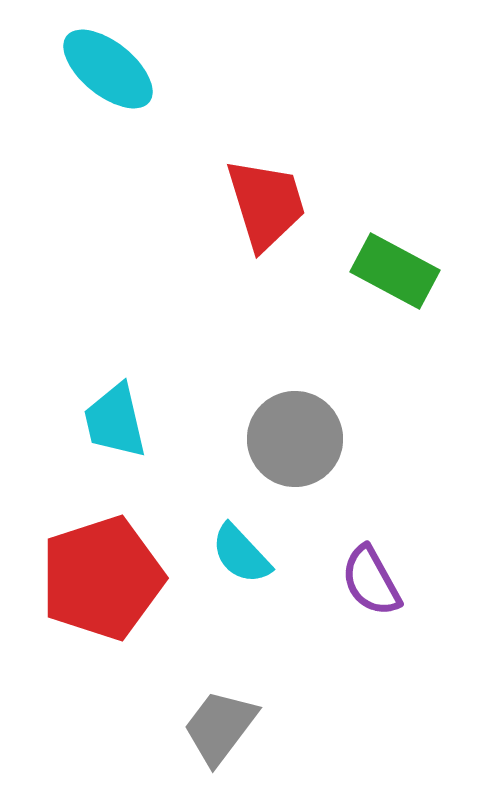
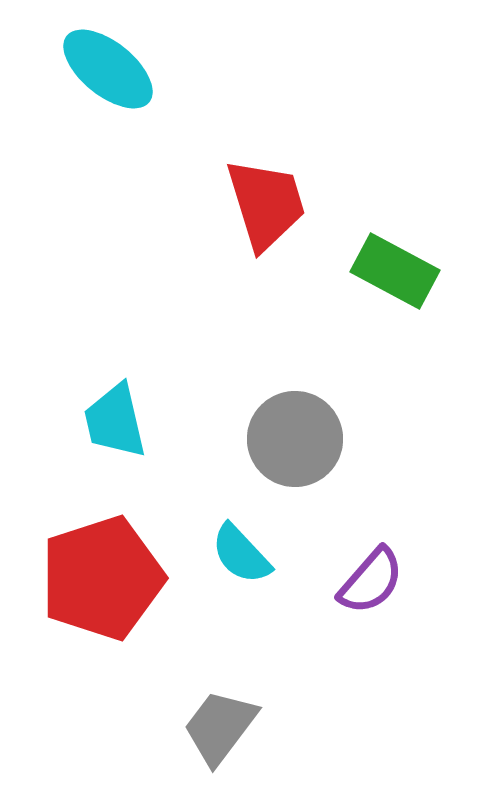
purple semicircle: rotated 110 degrees counterclockwise
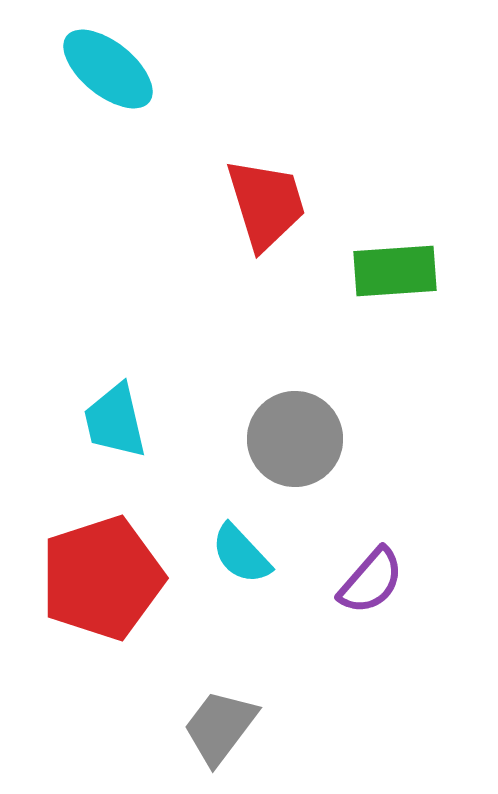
green rectangle: rotated 32 degrees counterclockwise
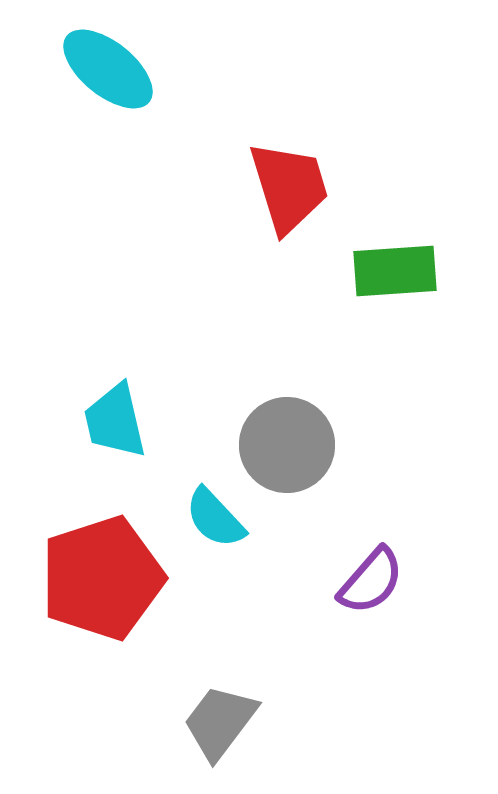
red trapezoid: moved 23 px right, 17 px up
gray circle: moved 8 px left, 6 px down
cyan semicircle: moved 26 px left, 36 px up
gray trapezoid: moved 5 px up
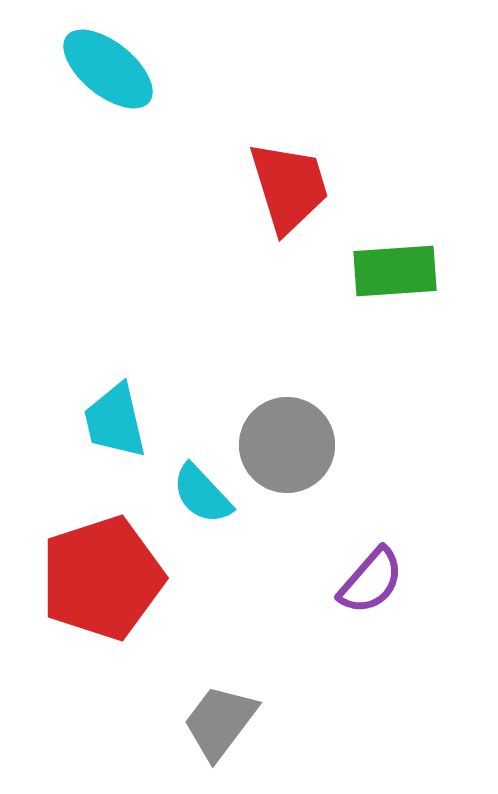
cyan semicircle: moved 13 px left, 24 px up
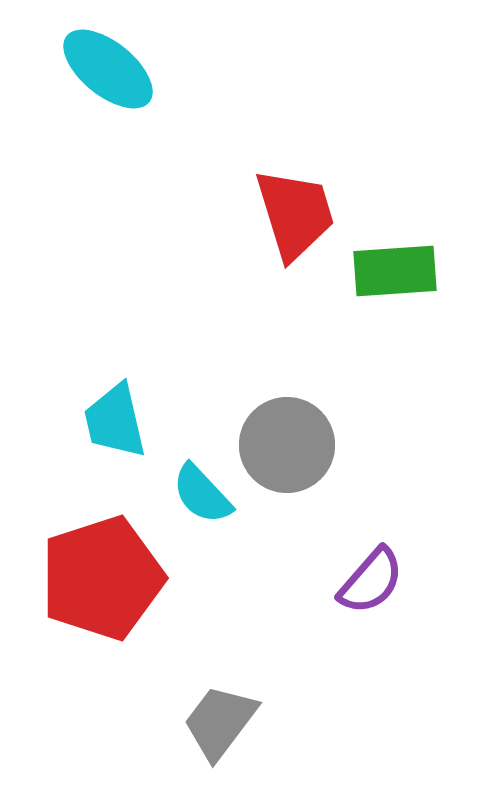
red trapezoid: moved 6 px right, 27 px down
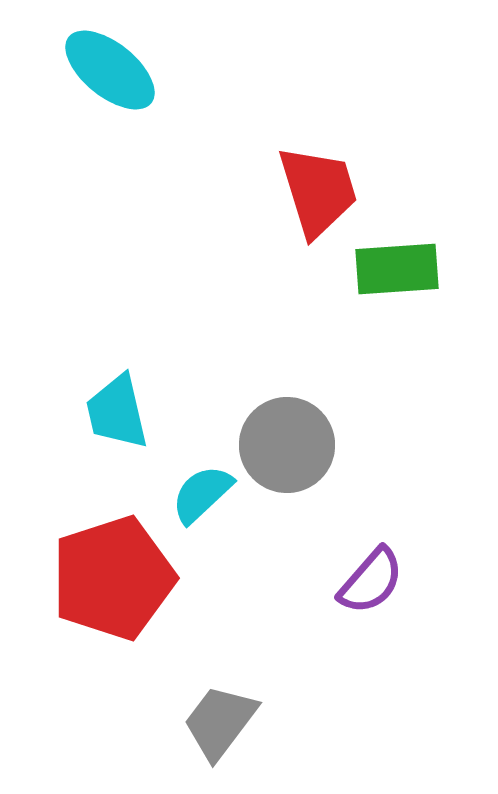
cyan ellipse: moved 2 px right, 1 px down
red trapezoid: moved 23 px right, 23 px up
green rectangle: moved 2 px right, 2 px up
cyan trapezoid: moved 2 px right, 9 px up
cyan semicircle: rotated 90 degrees clockwise
red pentagon: moved 11 px right
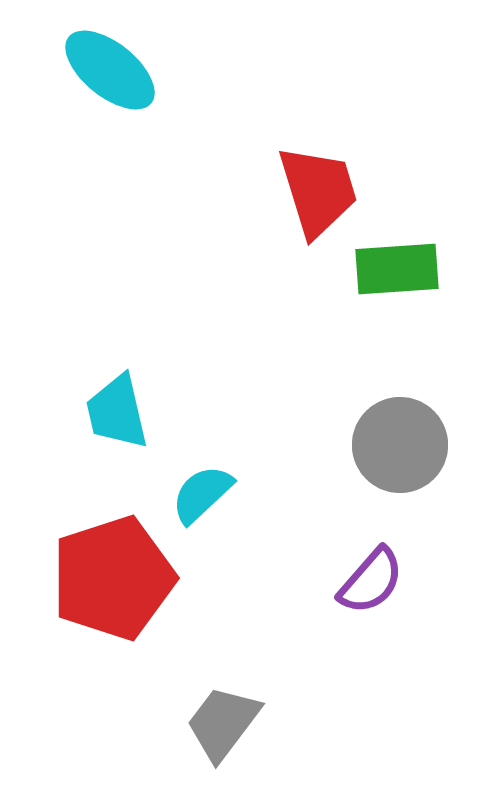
gray circle: moved 113 px right
gray trapezoid: moved 3 px right, 1 px down
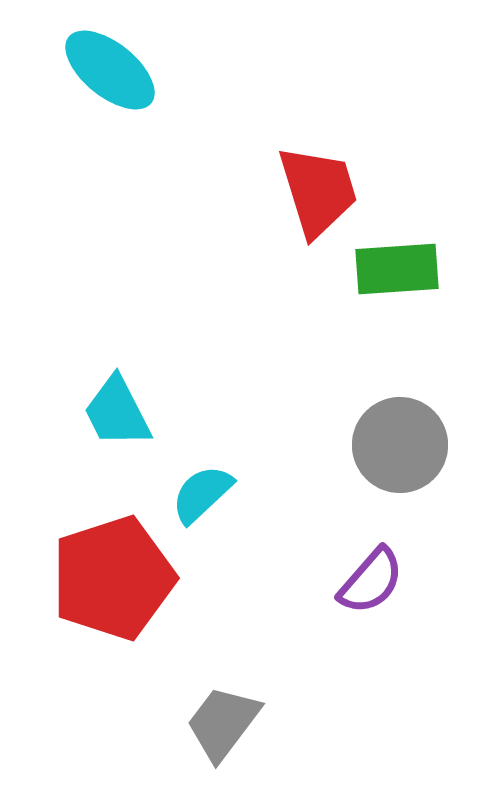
cyan trapezoid: rotated 14 degrees counterclockwise
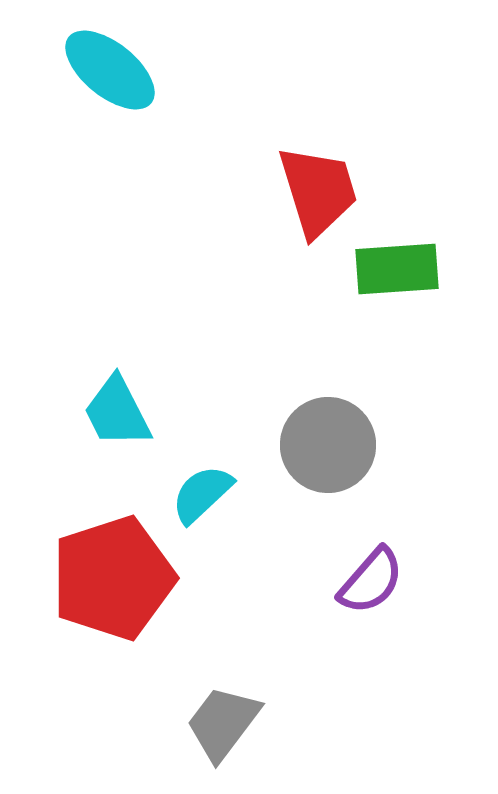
gray circle: moved 72 px left
